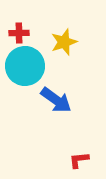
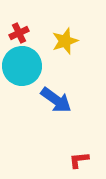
red cross: rotated 24 degrees counterclockwise
yellow star: moved 1 px right, 1 px up
cyan circle: moved 3 px left
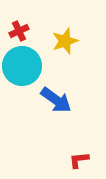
red cross: moved 2 px up
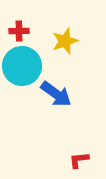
red cross: rotated 24 degrees clockwise
blue arrow: moved 6 px up
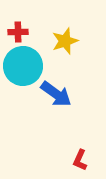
red cross: moved 1 px left, 1 px down
cyan circle: moved 1 px right
red L-shape: moved 1 px right; rotated 60 degrees counterclockwise
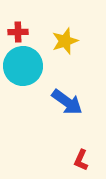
blue arrow: moved 11 px right, 8 px down
red L-shape: moved 1 px right
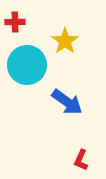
red cross: moved 3 px left, 10 px up
yellow star: rotated 16 degrees counterclockwise
cyan circle: moved 4 px right, 1 px up
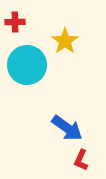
blue arrow: moved 26 px down
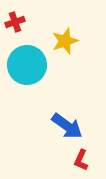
red cross: rotated 18 degrees counterclockwise
yellow star: rotated 16 degrees clockwise
blue arrow: moved 2 px up
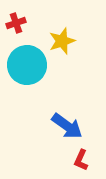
red cross: moved 1 px right, 1 px down
yellow star: moved 3 px left
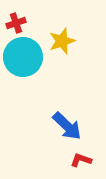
cyan circle: moved 4 px left, 8 px up
blue arrow: rotated 8 degrees clockwise
red L-shape: rotated 85 degrees clockwise
